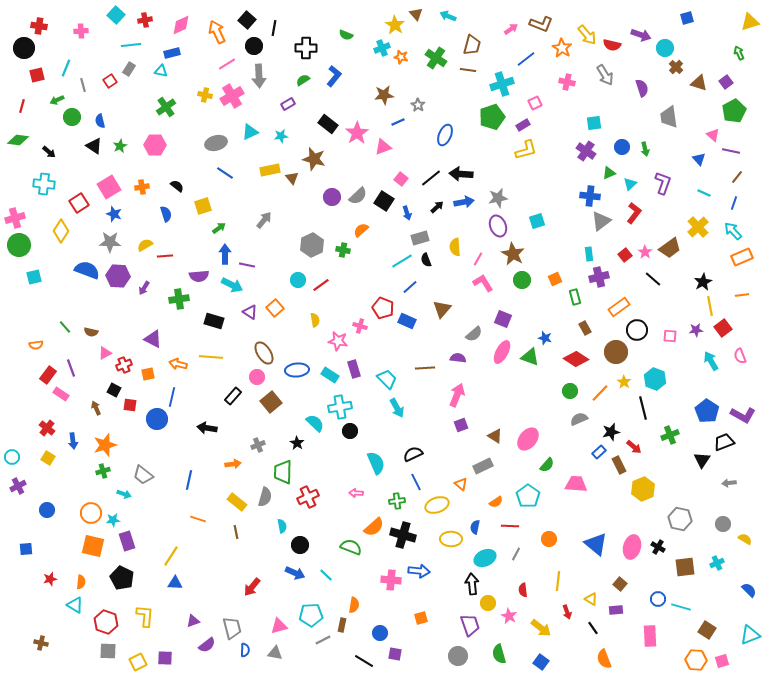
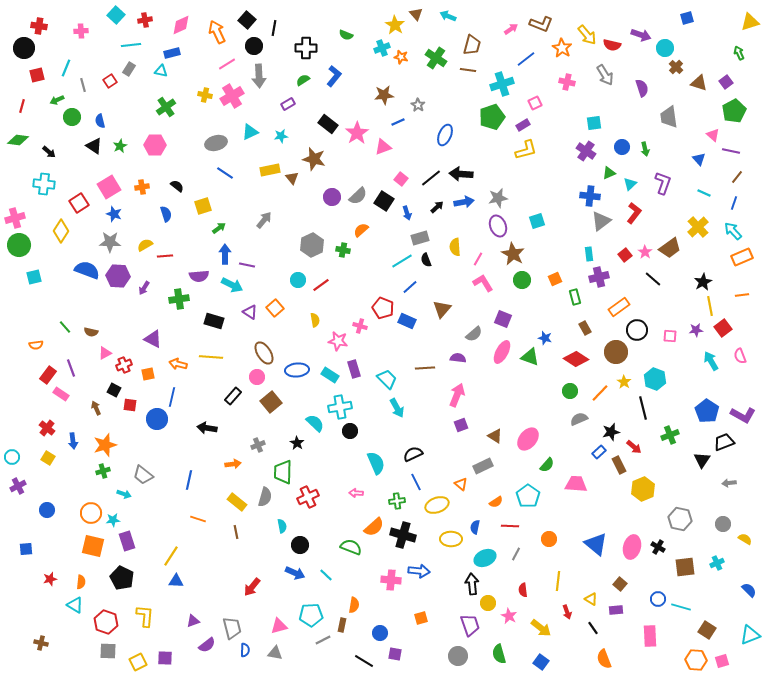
blue triangle at (175, 583): moved 1 px right, 2 px up
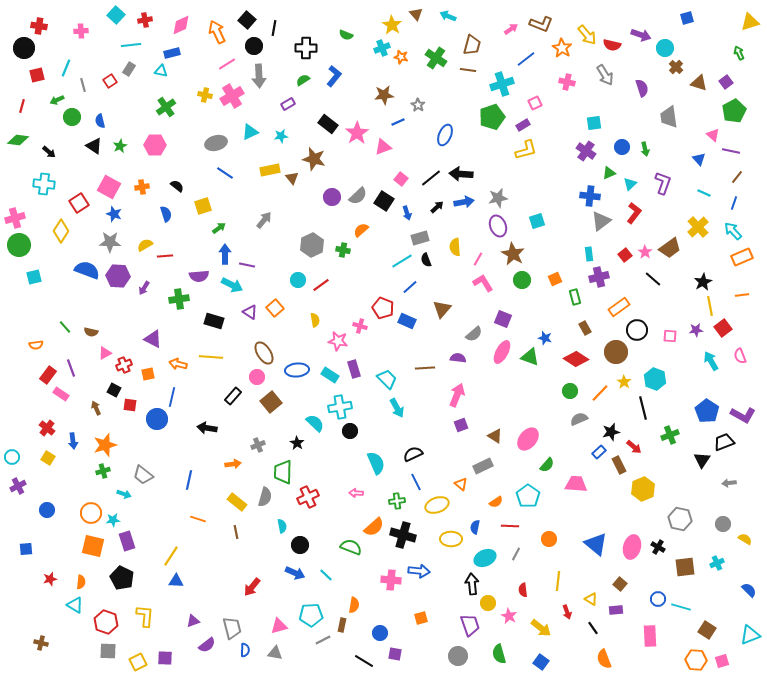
yellow star at (395, 25): moved 3 px left
pink square at (109, 187): rotated 30 degrees counterclockwise
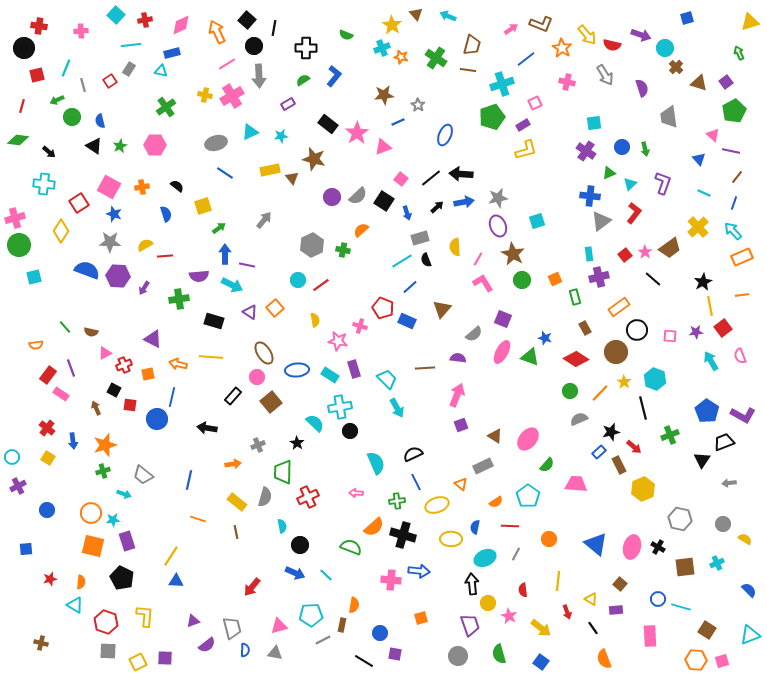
purple star at (696, 330): moved 2 px down
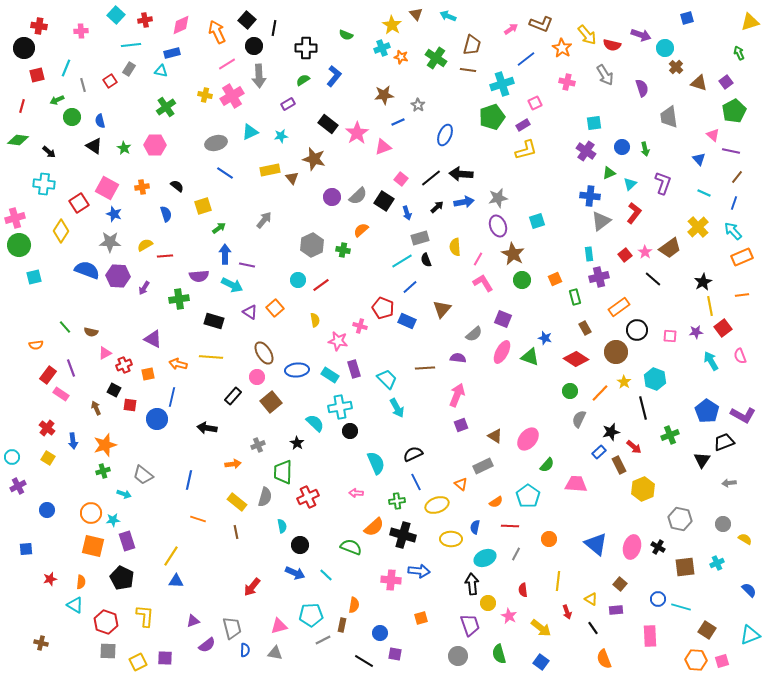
green star at (120, 146): moved 4 px right, 2 px down; rotated 16 degrees counterclockwise
pink square at (109, 187): moved 2 px left, 1 px down
gray semicircle at (579, 419): rotated 42 degrees counterclockwise
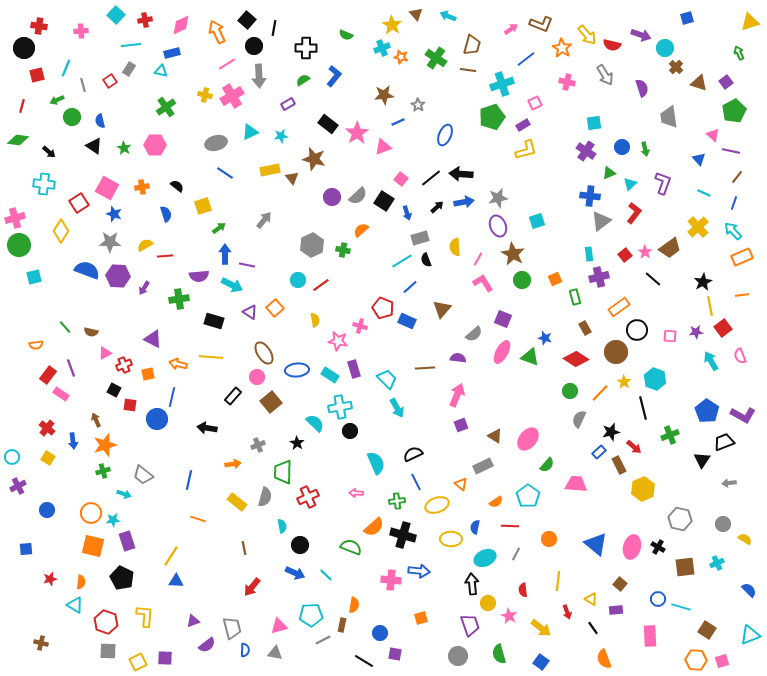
brown arrow at (96, 408): moved 12 px down
brown line at (236, 532): moved 8 px right, 16 px down
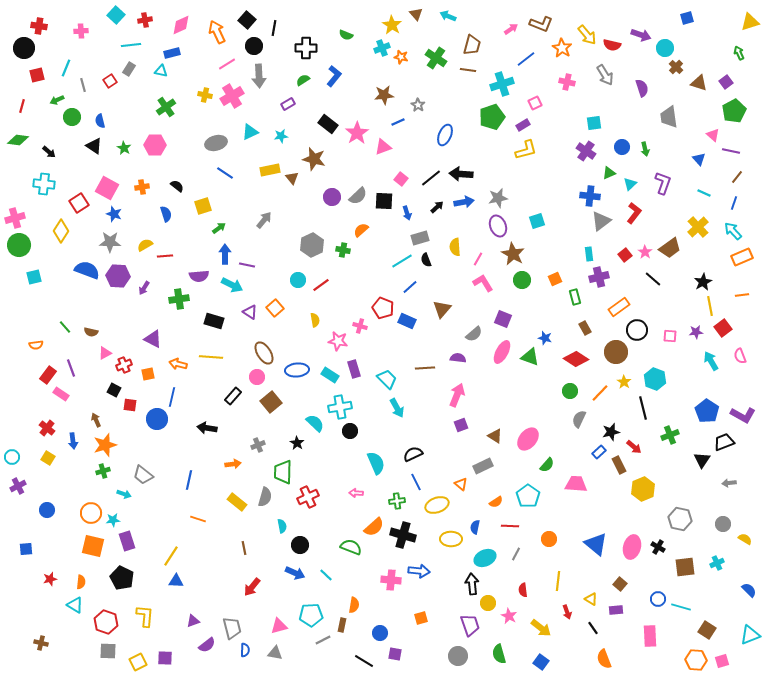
black square at (384, 201): rotated 30 degrees counterclockwise
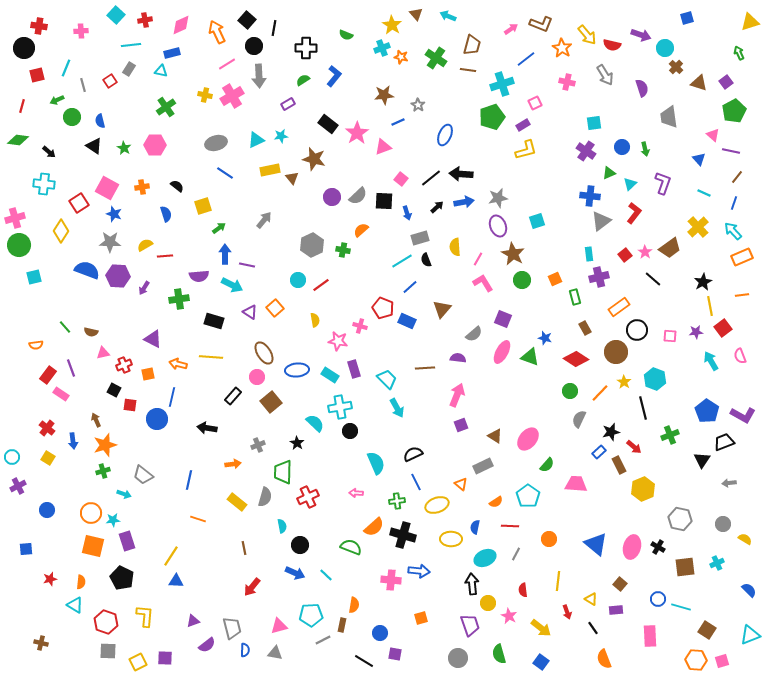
cyan triangle at (250, 132): moved 6 px right, 8 px down
pink triangle at (105, 353): moved 2 px left; rotated 16 degrees clockwise
gray circle at (458, 656): moved 2 px down
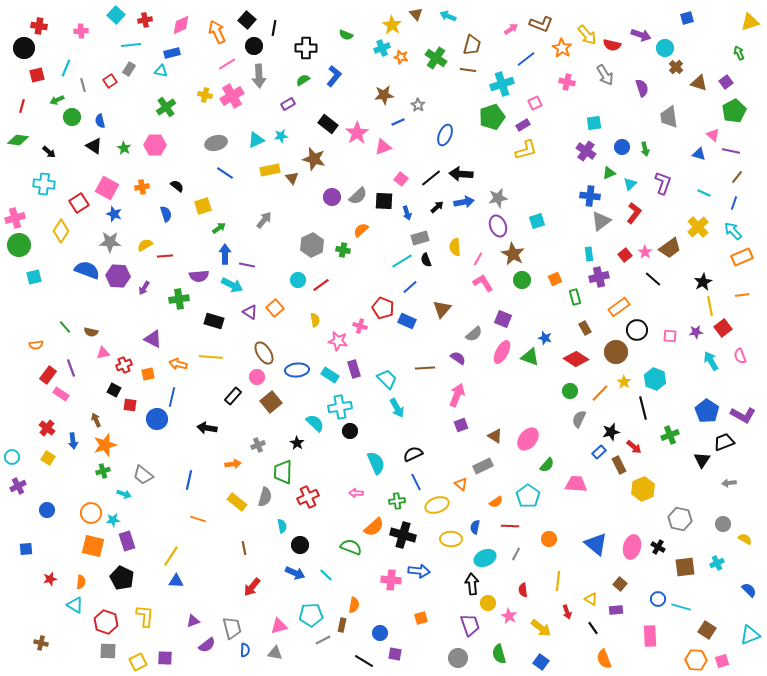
blue triangle at (699, 159): moved 5 px up; rotated 32 degrees counterclockwise
purple semicircle at (458, 358): rotated 28 degrees clockwise
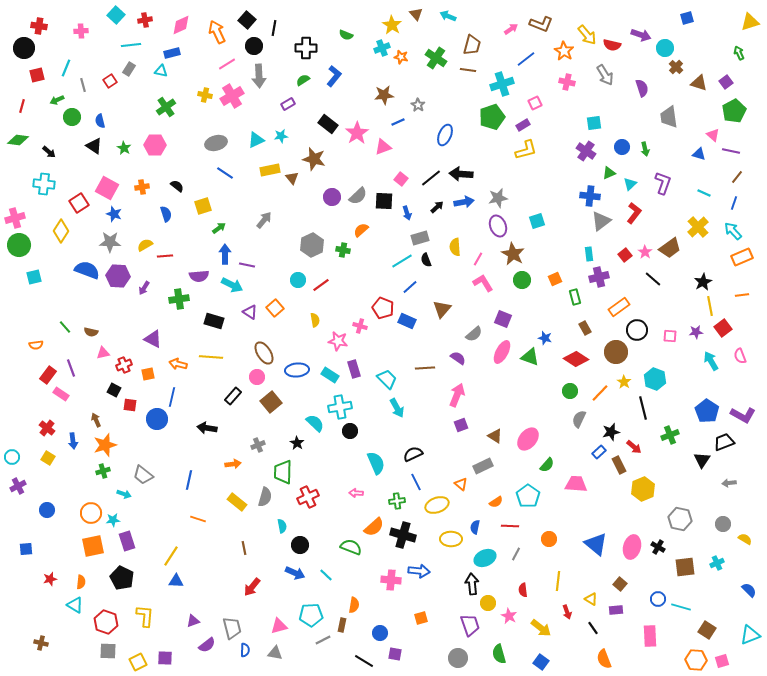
orange star at (562, 48): moved 2 px right, 3 px down
orange square at (93, 546): rotated 25 degrees counterclockwise
